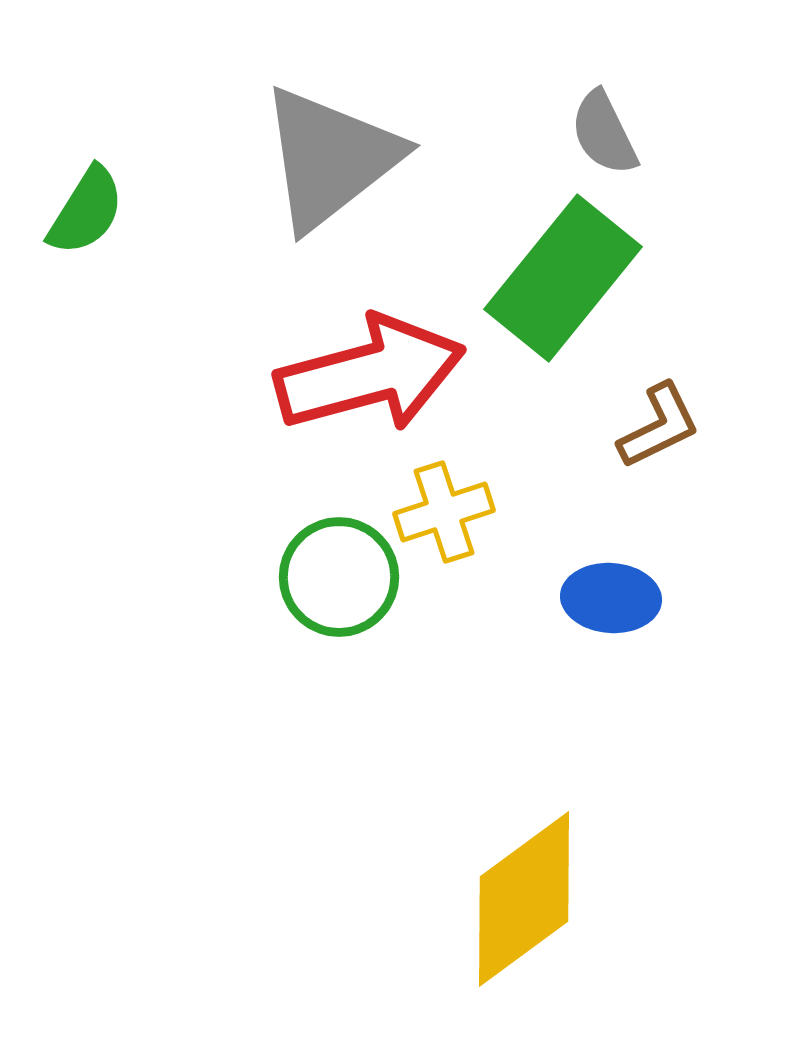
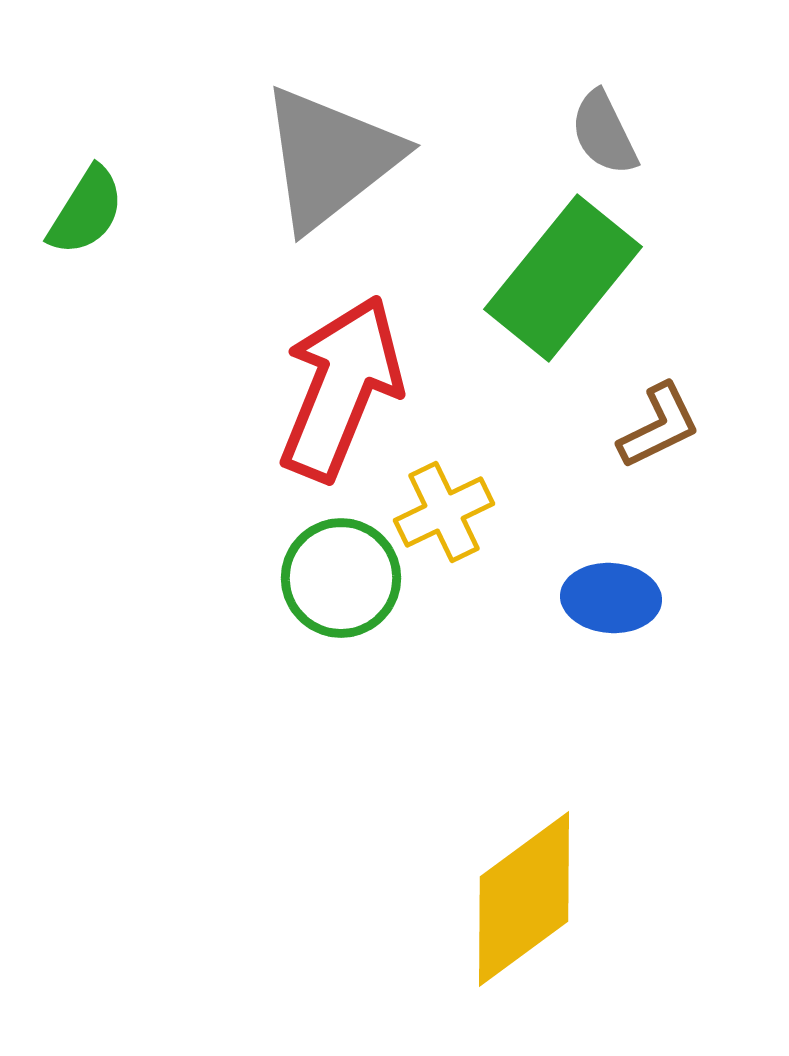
red arrow: moved 29 px left, 14 px down; rotated 53 degrees counterclockwise
yellow cross: rotated 8 degrees counterclockwise
green circle: moved 2 px right, 1 px down
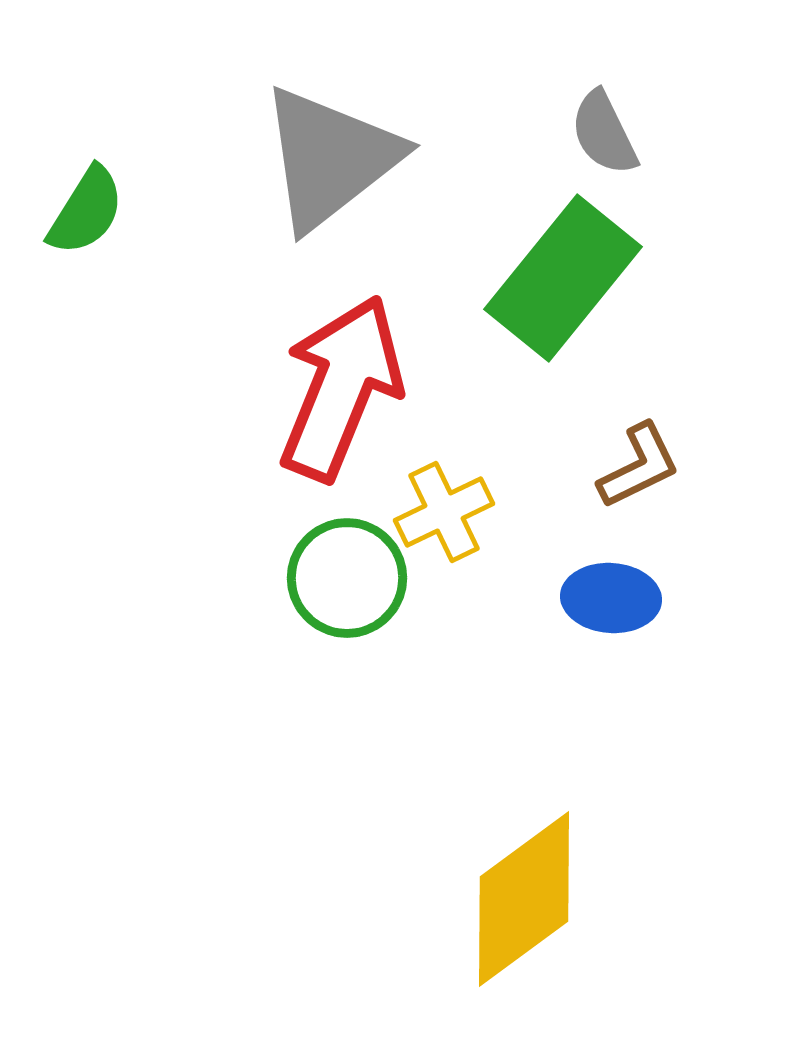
brown L-shape: moved 20 px left, 40 px down
green circle: moved 6 px right
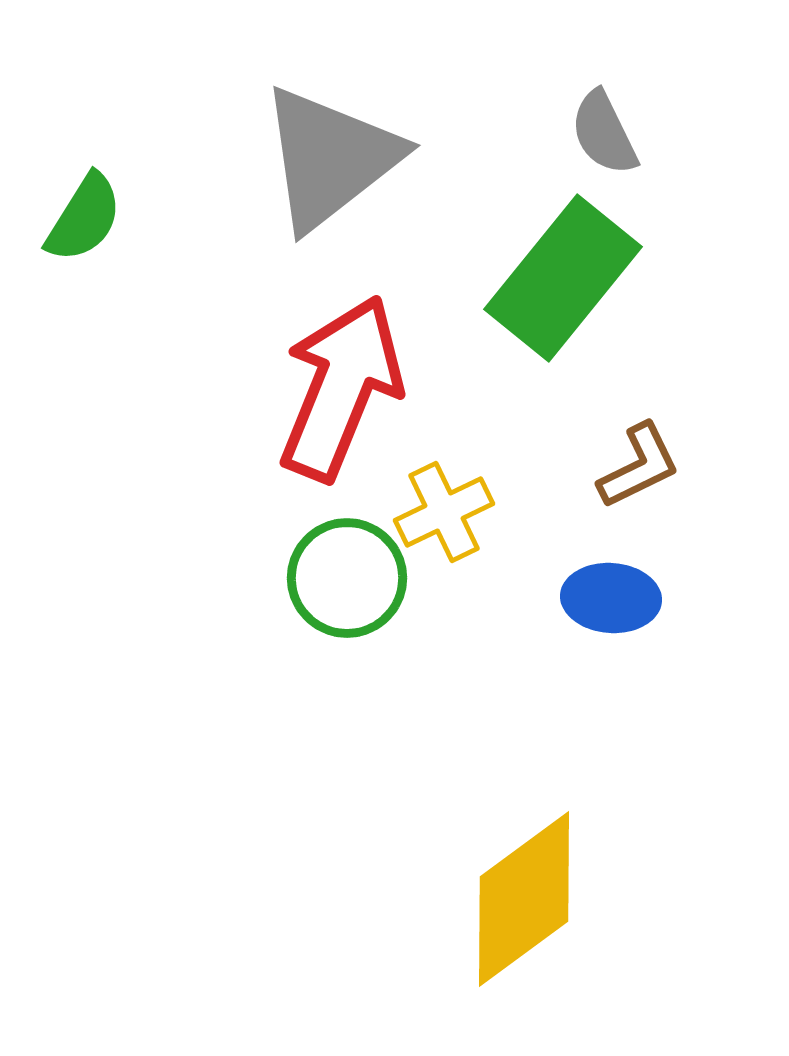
green semicircle: moved 2 px left, 7 px down
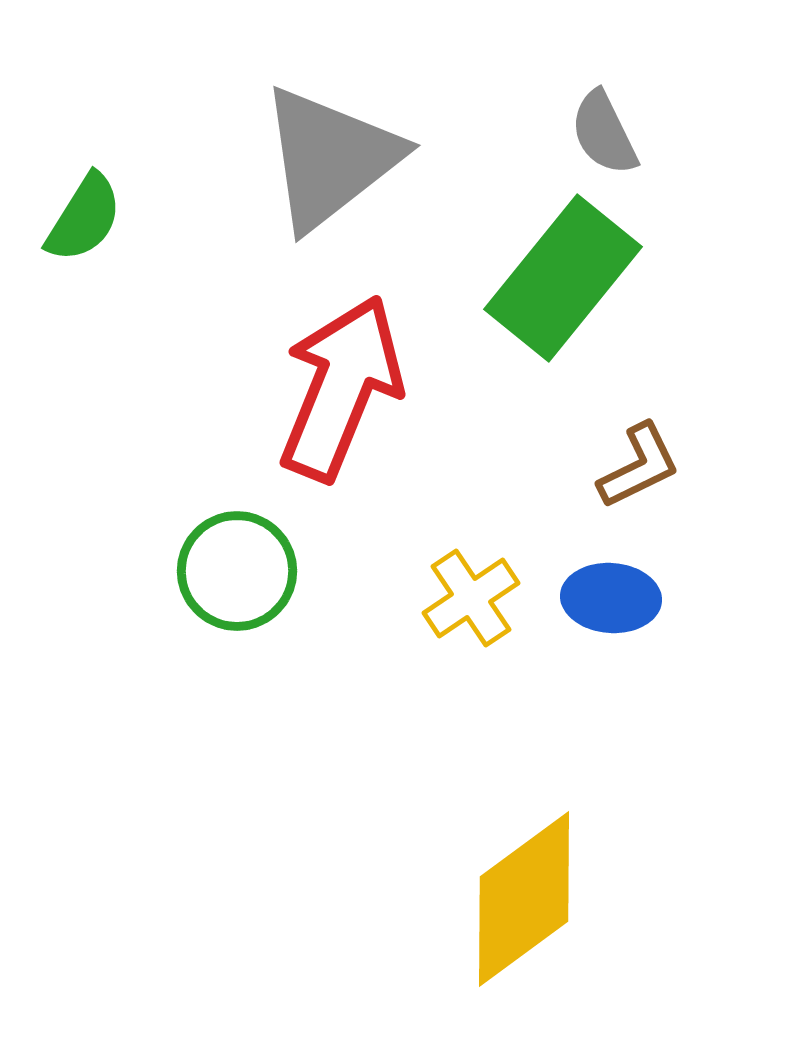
yellow cross: moved 27 px right, 86 px down; rotated 8 degrees counterclockwise
green circle: moved 110 px left, 7 px up
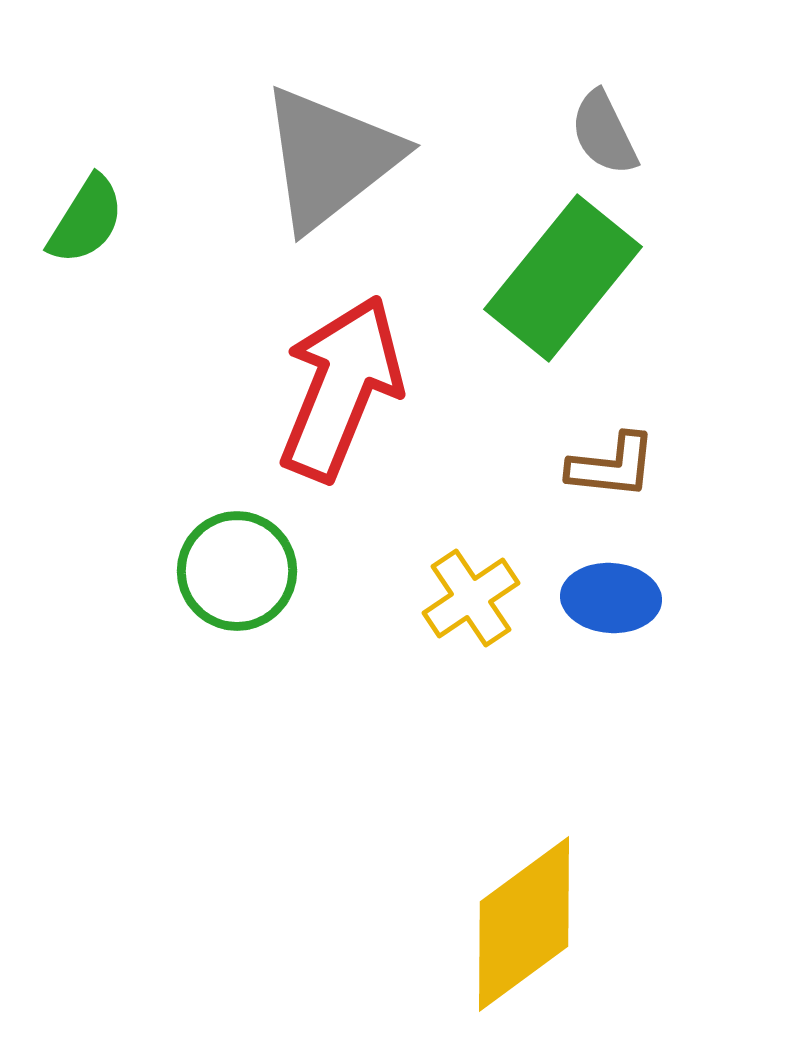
green semicircle: moved 2 px right, 2 px down
brown L-shape: moved 27 px left; rotated 32 degrees clockwise
yellow diamond: moved 25 px down
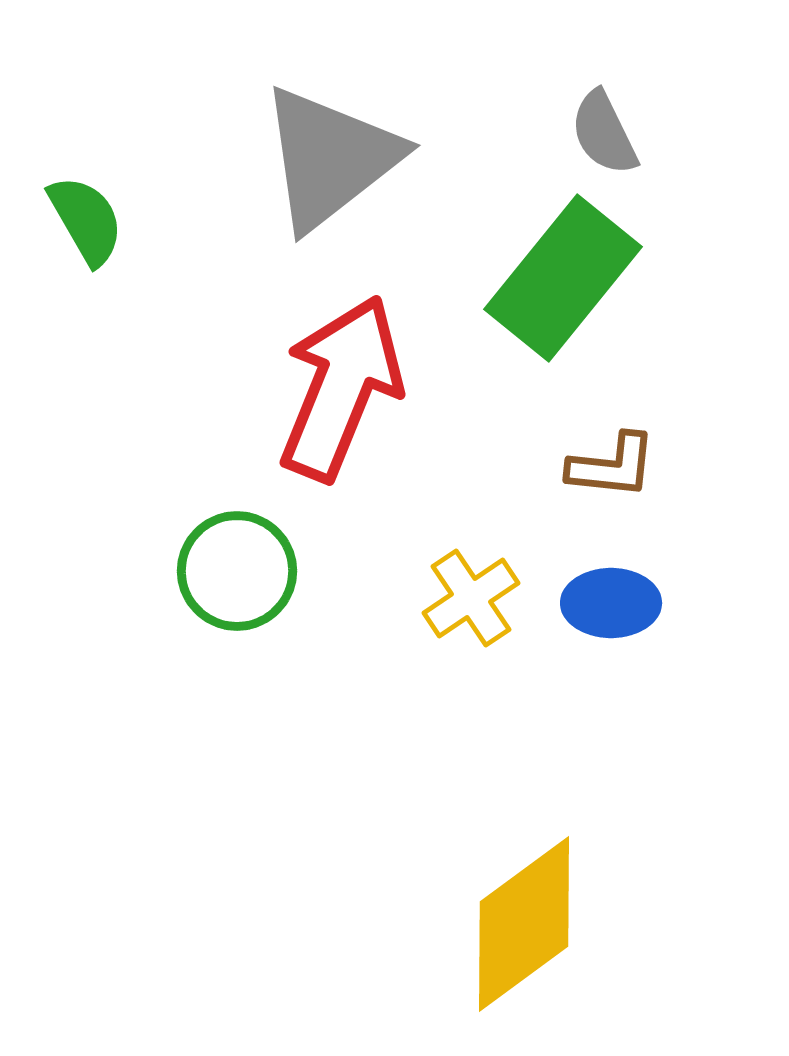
green semicircle: rotated 62 degrees counterclockwise
blue ellipse: moved 5 px down; rotated 4 degrees counterclockwise
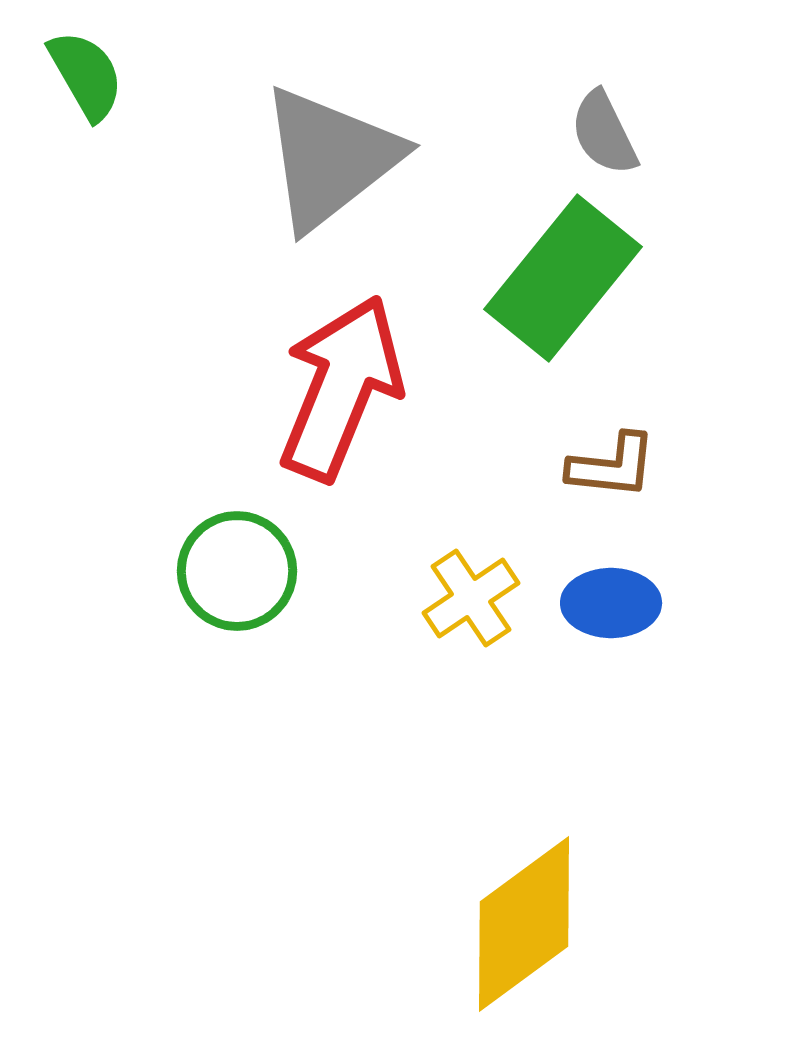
green semicircle: moved 145 px up
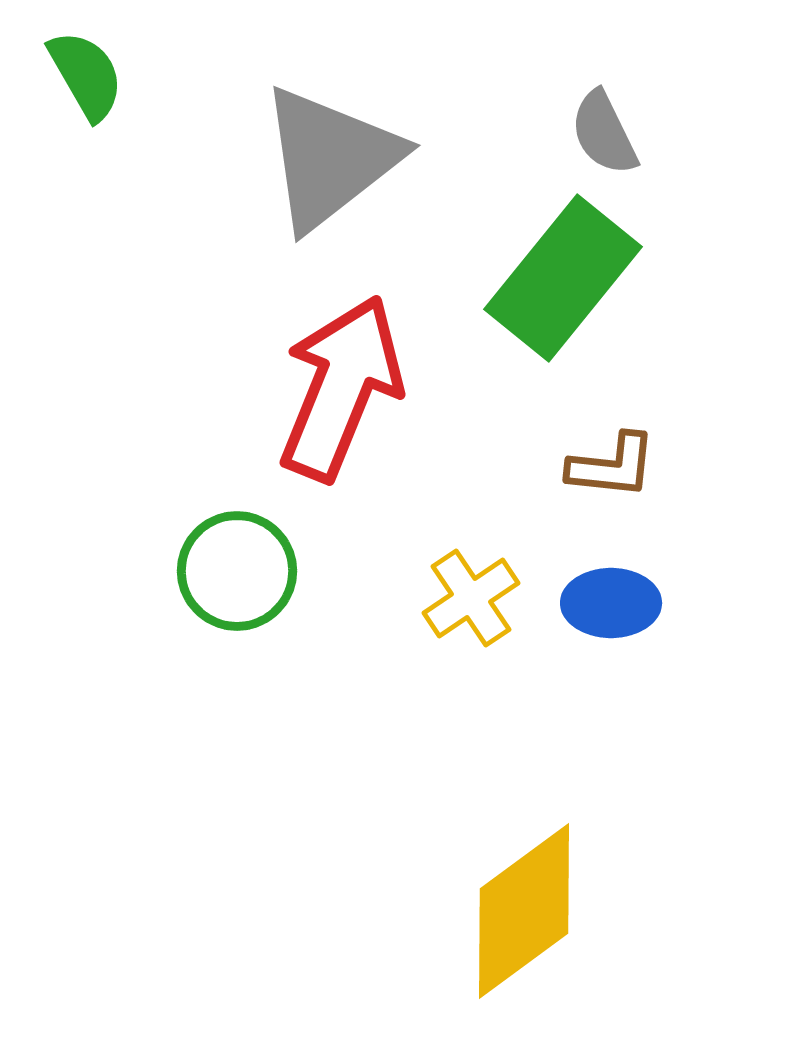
yellow diamond: moved 13 px up
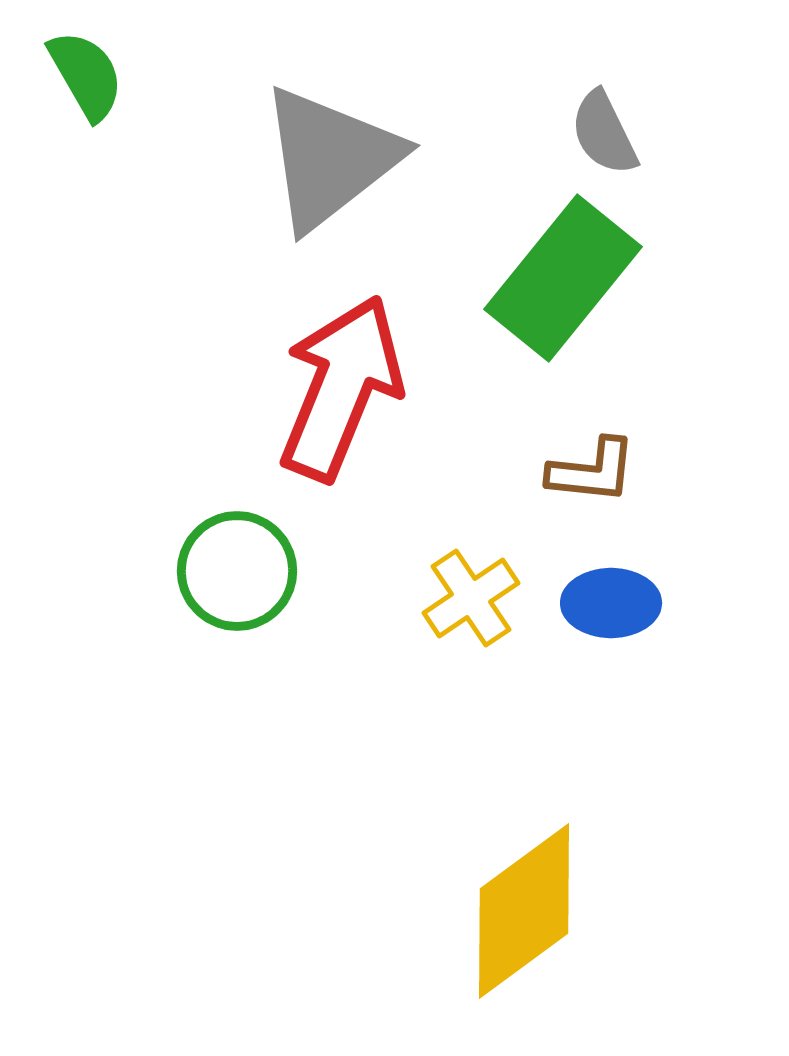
brown L-shape: moved 20 px left, 5 px down
